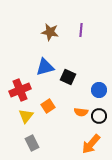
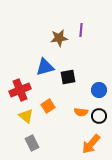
brown star: moved 9 px right, 6 px down; rotated 18 degrees counterclockwise
black square: rotated 35 degrees counterclockwise
yellow triangle: rotated 28 degrees counterclockwise
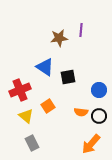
blue triangle: rotated 48 degrees clockwise
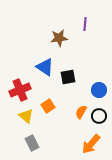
purple line: moved 4 px right, 6 px up
orange semicircle: rotated 112 degrees clockwise
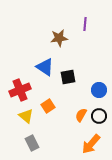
orange semicircle: moved 3 px down
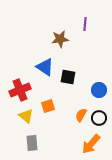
brown star: moved 1 px right, 1 px down
black square: rotated 21 degrees clockwise
orange square: rotated 16 degrees clockwise
black circle: moved 2 px down
gray rectangle: rotated 21 degrees clockwise
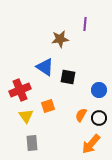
yellow triangle: rotated 14 degrees clockwise
